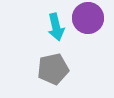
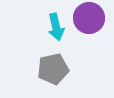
purple circle: moved 1 px right
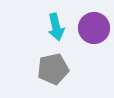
purple circle: moved 5 px right, 10 px down
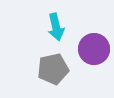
purple circle: moved 21 px down
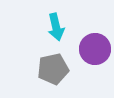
purple circle: moved 1 px right
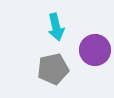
purple circle: moved 1 px down
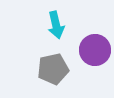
cyan arrow: moved 2 px up
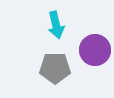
gray pentagon: moved 2 px right, 1 px up; rotated 12 degrees clockwise
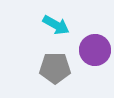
cyan arrow: rotated 48 degrees counterclockwise
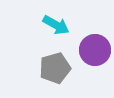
gray pentagon: rotated 16 degrees counterclockwise
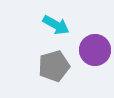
gray pentagon: moved 1 px left, 2 px up
